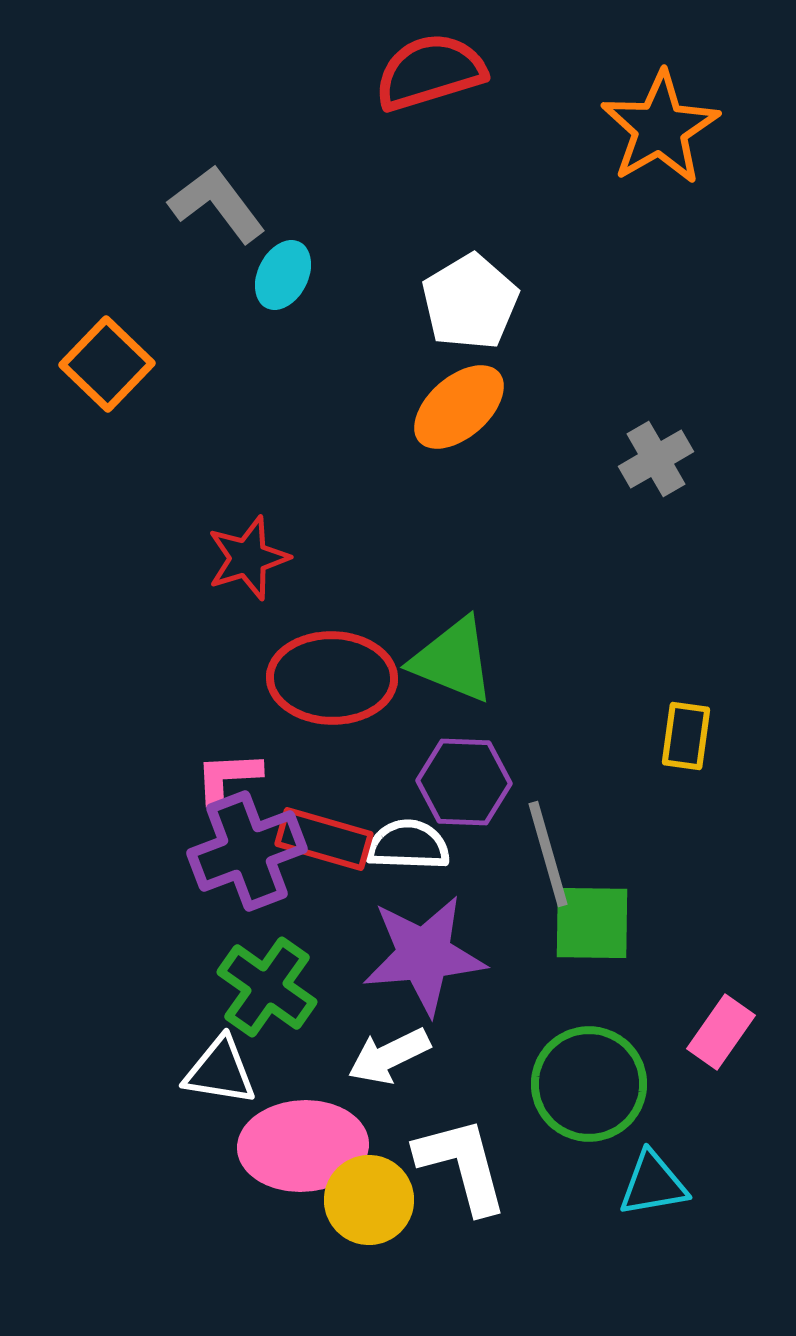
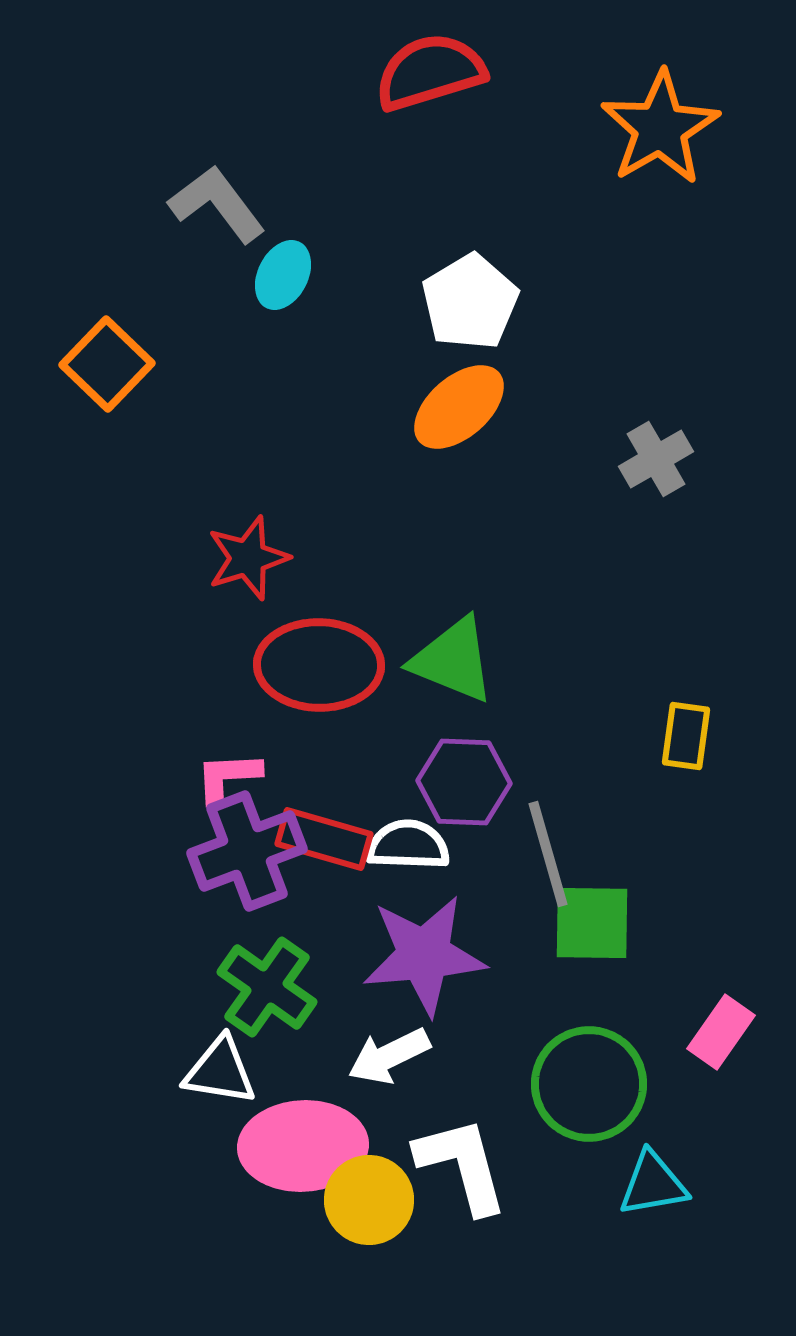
red ellipse: moved 13 px left, 13 px up
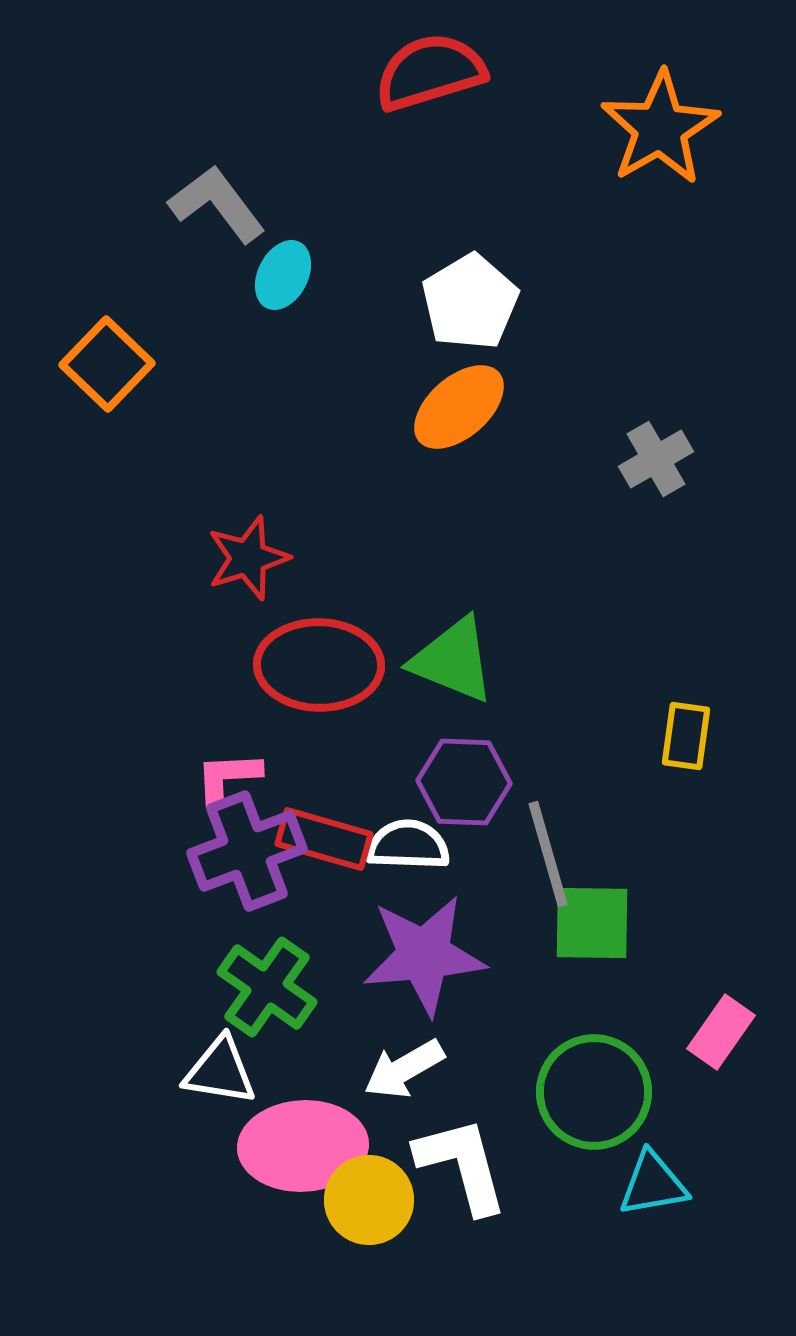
white arrow: moved 15 px right, 13 px down; rotated 4 degrees counterclockwise
green circle: moved 5 px right, 8 px down
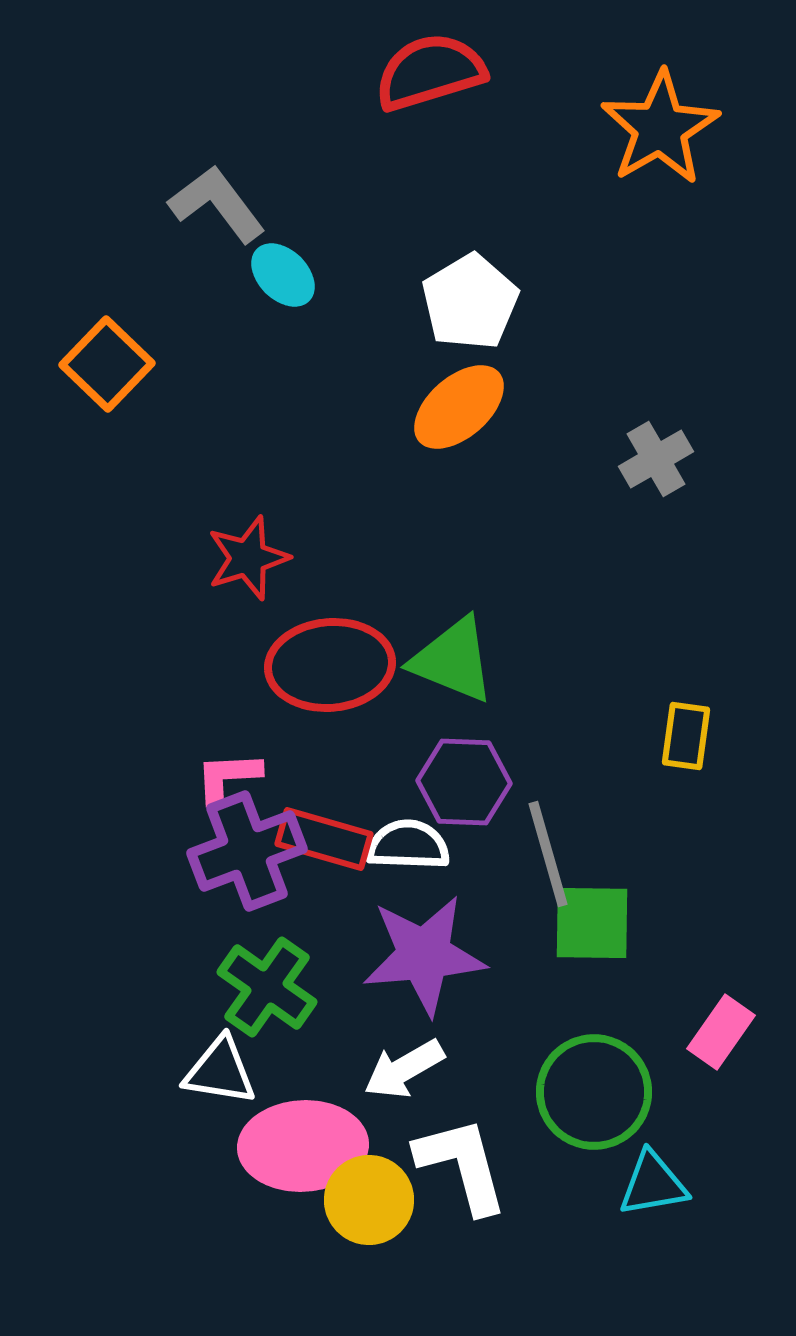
cyan ellipse: rotated 72 degrees counterclockwise
red ellipse: moved 11 px right; rotated 6 degrees counterclockwise
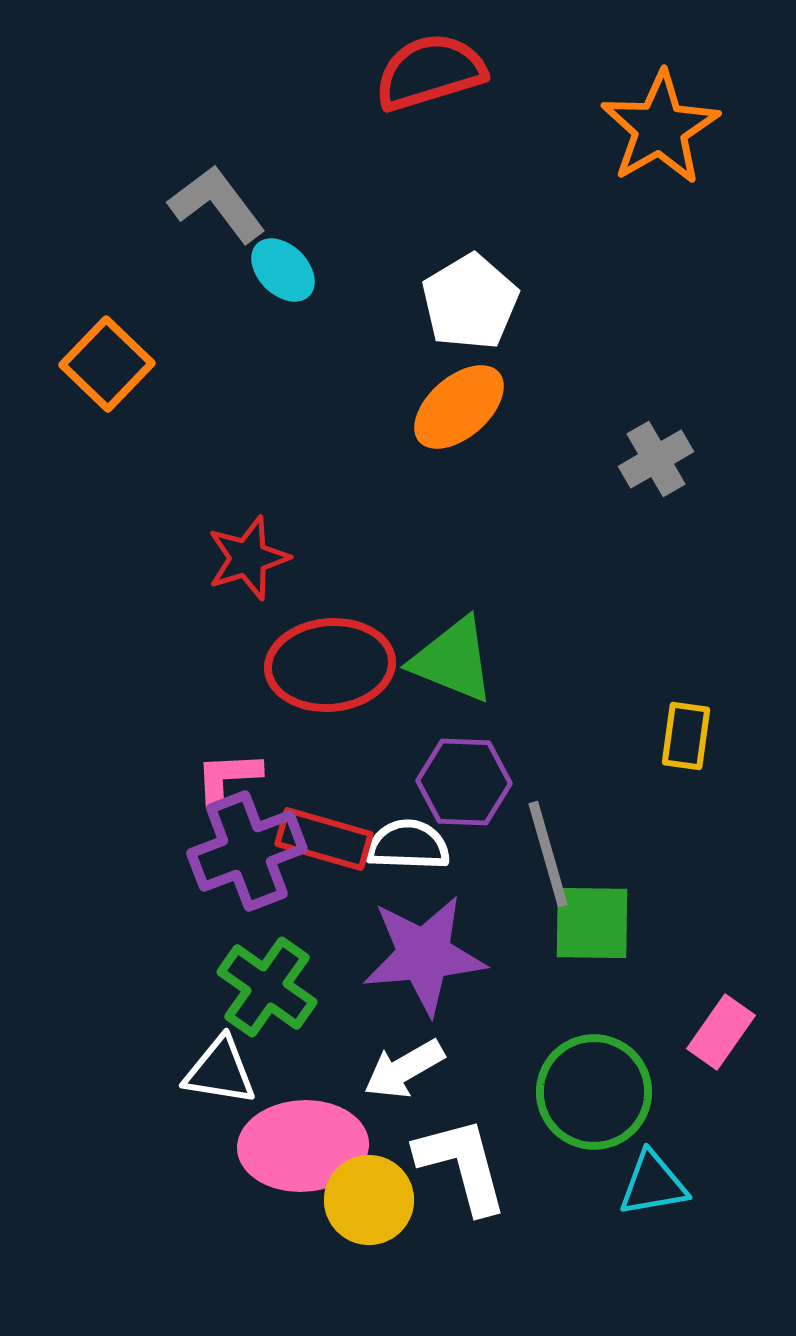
cyan ellipse: moved 5 px up
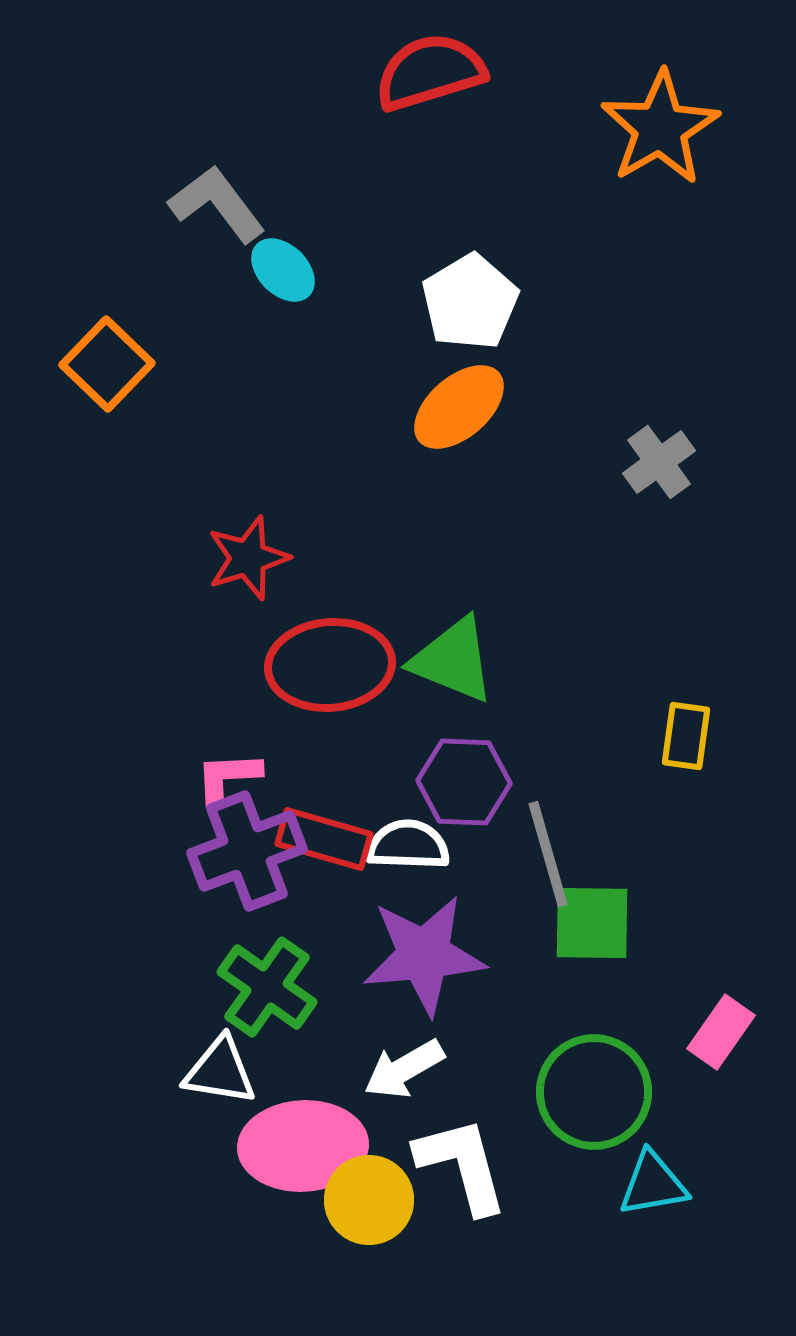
gray cross: moved 3 px right, 3 px down; rotated 6 degrees counterclockwise
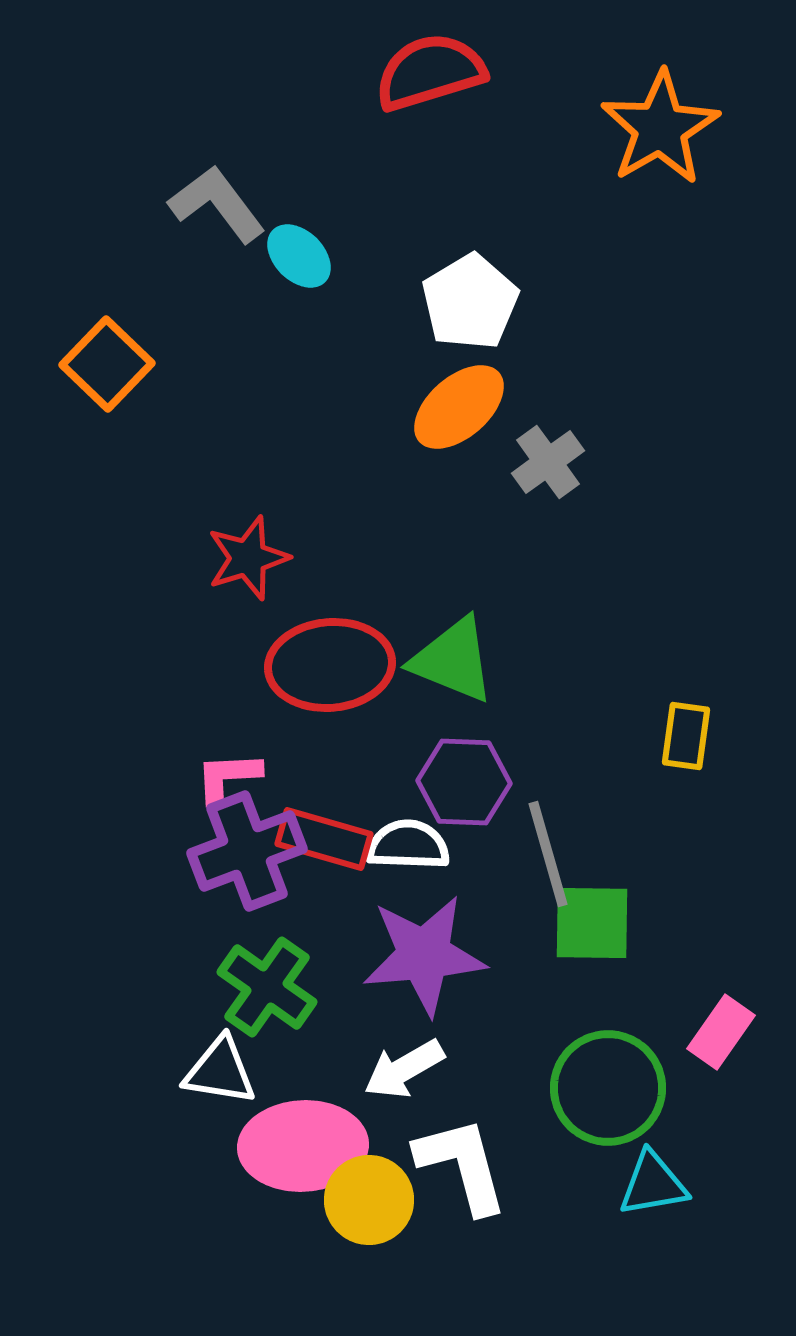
cyan ellipse: moved 16 px right, 14 px up
gray cross: moved 111 px left
green circle: moved 14 px right, 4 px up
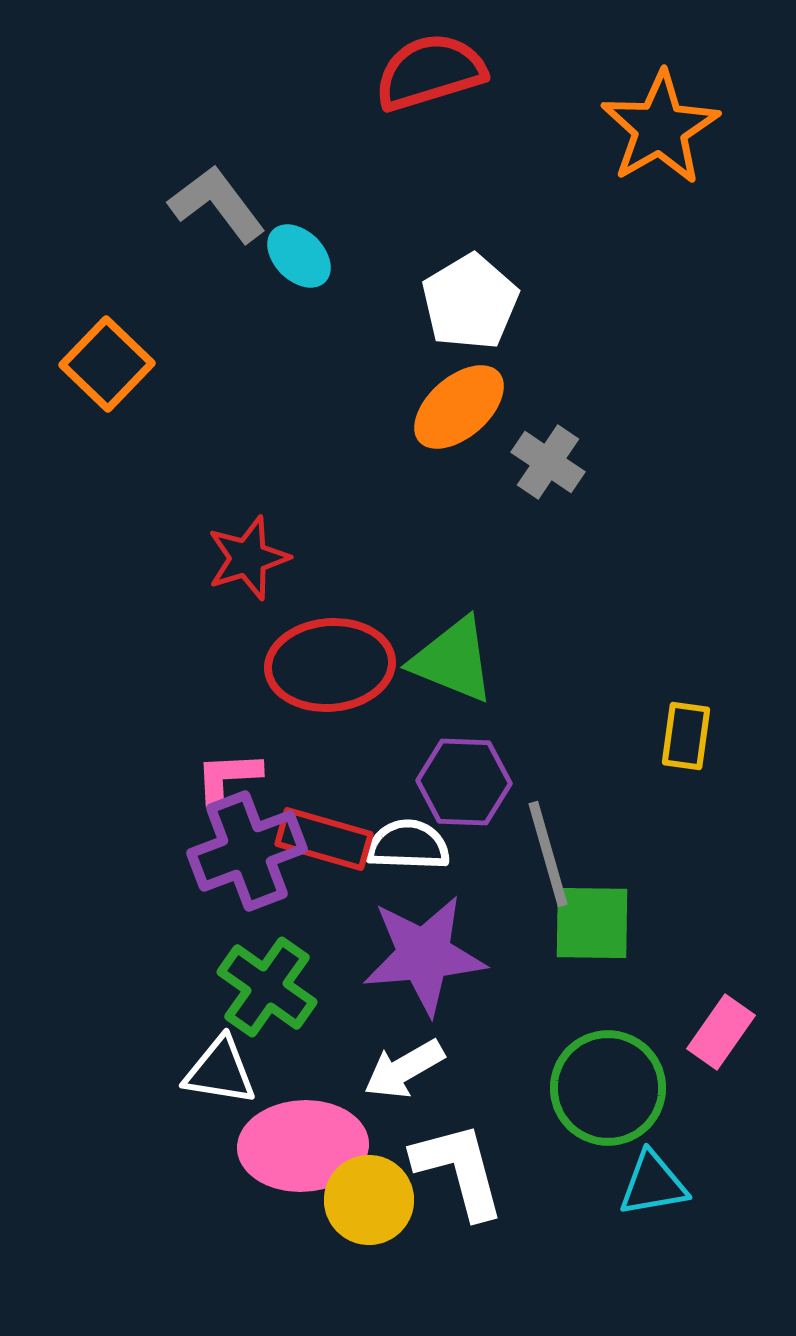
gray cross: rotated 20 degrees counterclockwise
white L-shape: moved 3 px left, 5 px down
